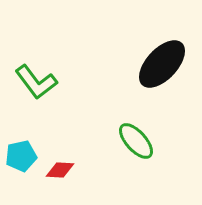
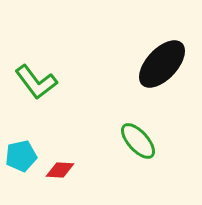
green ellipse: moved 2 px right
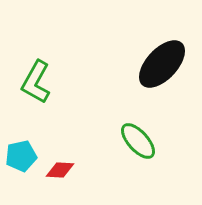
green L-shape: rotated 66 degrees clockwise
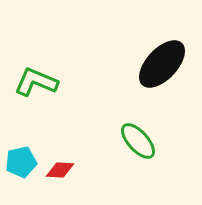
green L-shape: rotated 84 degrees clockwise
cyan pentagon: moved 6 px down
